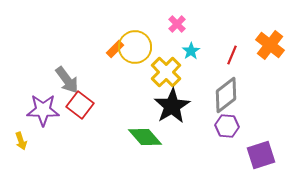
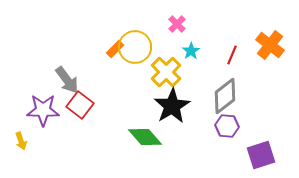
gray diamond: moved 1 px left, 1 px down
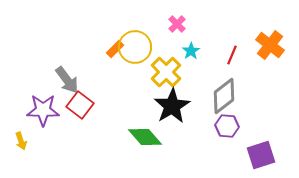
gray diamond: moved 1 px left
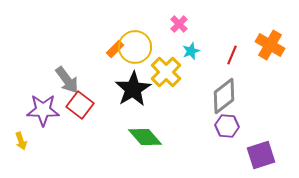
pink cross: moved 2 px right
orange cross: rotated 8 degrees counterclockwise
cyan star: rotated 12 degrees clockwise
black star: moved 39 px left, 17 px up
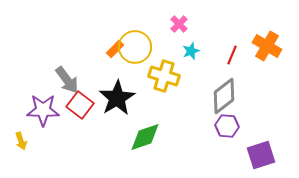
orange cross: moved 3 px left, 1 px down
yellow cross: moved 2 px left, 4 px down; rotated 28 degrees counterclockwise
black star: moved 16 px left, 9 px down
green diamond: rotated 68 degrees counterclockwise
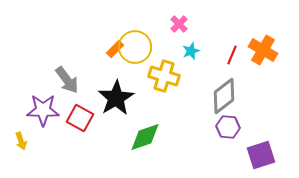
orange cross: moved 4 px left, 4 px down
black star: moved 1 px left
red square: moved 13 px down; rotated 8 degrees counterclockwise
purple hexagon: moved 1 px right, 1 px down
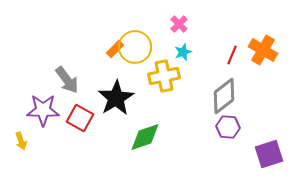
cyan star: moved 8 px left, 1 px down
yellow cross: rotated 28 degrees counterclockwise
purple square: moved 8 px right, 1 px up
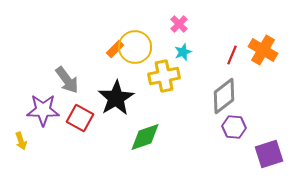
purple hexagon: moved 6 px right
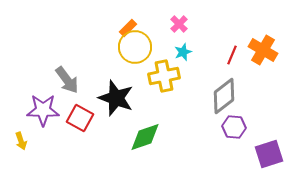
orange rectangle: moved 13 px right, 21 px up
black star: rotated 21 degrees counterclockwise
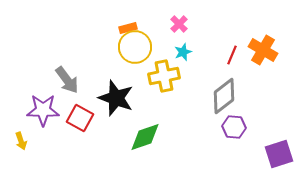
orange rectangle: rotated 30 degrees clockwise
purple square: moved 10 px right
